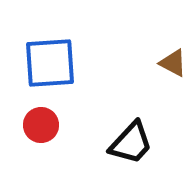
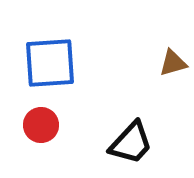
brown triangle: rotated 44 degrees counterclockwise
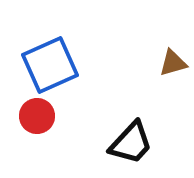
blue square: moved 2 px down; rotated 20 degrees counterclockwise
red circle: moved 4 px left, 9 px up
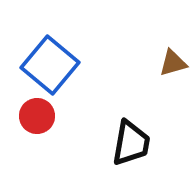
blue square: rotated 26 degrees counterclockwise
black trapezoid: rotated 33 degrees counterclockwise
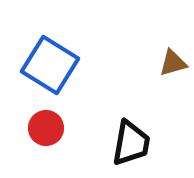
blue square: rotated 8 degrees counterclockwise
red circle: moved 9 px right, 12 px down
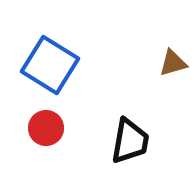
black trapezoid: moved 1 px left, 2 px up
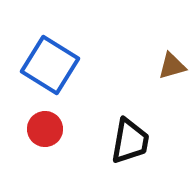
brown triangle: moved 1 px left, 3 px down
red circle: moved 1 px left, 1 px down
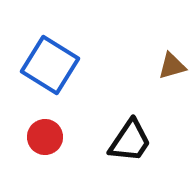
red circle: moved 8 px down
black trapezoid: rotated 24 degrees clockwise
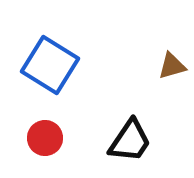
red circle: moved 1 px down
